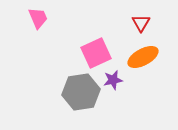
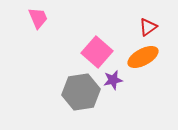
red triangle: moved 7 px right, 4 px down; rotated 24 degrees clockwise
pink square: moved 1 px right, 1 px up; rotated 24 degrees counterclockwise
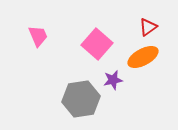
pink trapezoid: moved 18 px down
pink square: moved 8 px up
gray hexagon: moved 7 px down
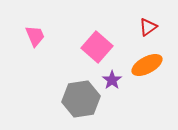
pink trapezoid: moved 3 px left
pink square: moved 3 px down
orange ellipse: moved 4 px right, 8 px down
purple star: moved 1 px left; rotated 24 degrees counterclockwise
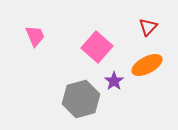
red triangle: rotated 12 degrees counterclockwise
purple star: moved 2 px right, 1 px down
gray hexagon: rotated 6 degrees counterclockwise
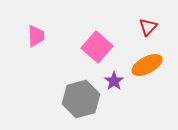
pink trapezoid: moved 1 px right; rotated 20 degrees clockwise
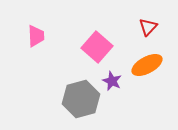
purple star: moved 2 px left; rotated 12 degrees counterclockwise
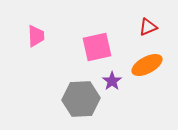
red triangle: rotated 24 degrees clockwise
pink square: rotated 36 degrees clockwise
purple star: rotated 12 degrees clockwise
gray hexagon: rotated 12 degrees clockwise
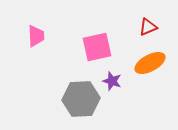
orange ellipse: moved 3 px right, 2 px up
purple star: rotated 18 degrees counterclockwise
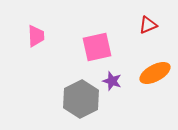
red triangle: moved 2 px up
orange ellipse: moved 5 px right, 10 px down
gray hexagon: rotated 24 degrees counterclockwise
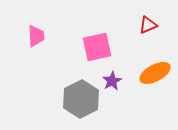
purple star: rotated 24 degrees clockwise
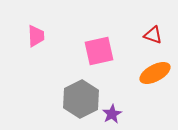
red triangle: moved 5 px right, 10 px down; rotated 42 degrees clockwise
pink square: moved 2 px right, 4 px down
purple star: moved 33 px down
